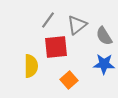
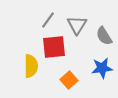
gray triangle: rotated 20 degrees counterclockwise
red square: moved 2 px left
blue star: moved 2 px left, 4 px down; rotated 10 degrees counterclockwise
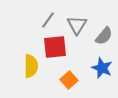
gray semicircle: rotated 108 degrees counterclockwise
red square: moved 1 px right
blue star: rotated 30 degrees clockwise
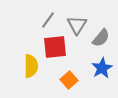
gray semicircle: moved 3 px left, 2 px down
blue star: rotated 20 degrees clockwise
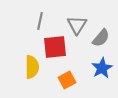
gray line: moved 8 px left, 1 px down; rotated 24 degrees counterclockwise
yellow semicircle: moved 1 px right, 1 px down
orange square: moved 2 px left; rotated 12 degrees clockwise
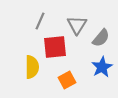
gray line: rotated 12 degrees clockwise
blue star: moved 1 px up
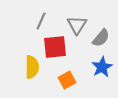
gray line: moved 1 px right
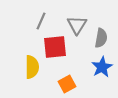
gray semicircle: rotated 30 degrees counterclockwise
orange square: moved 4 px down
